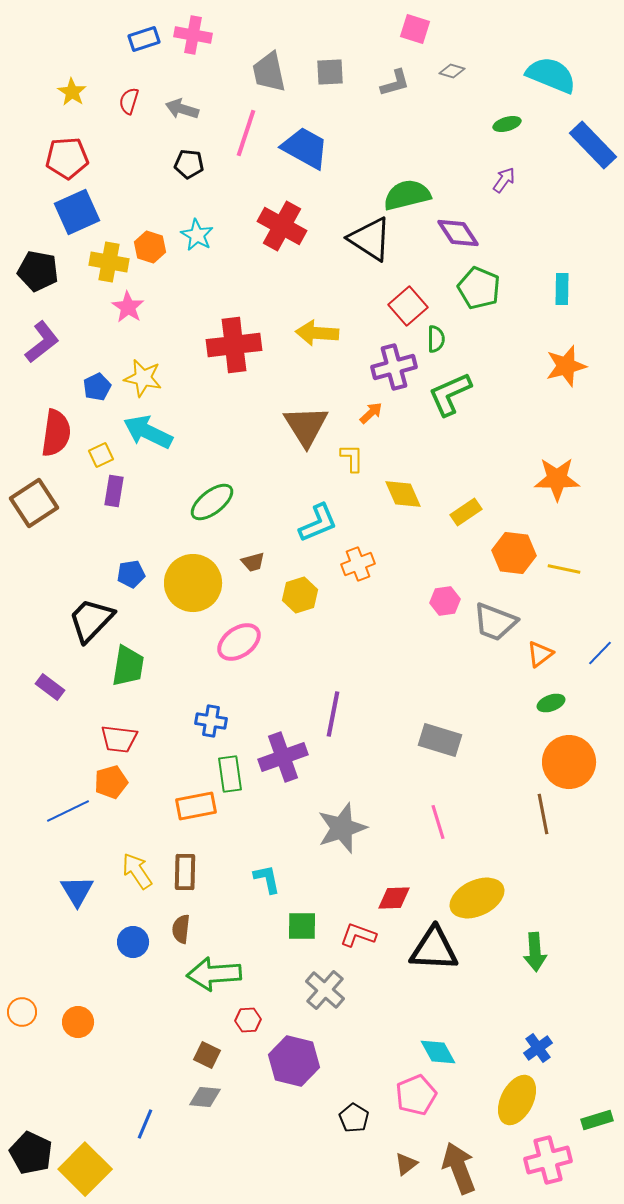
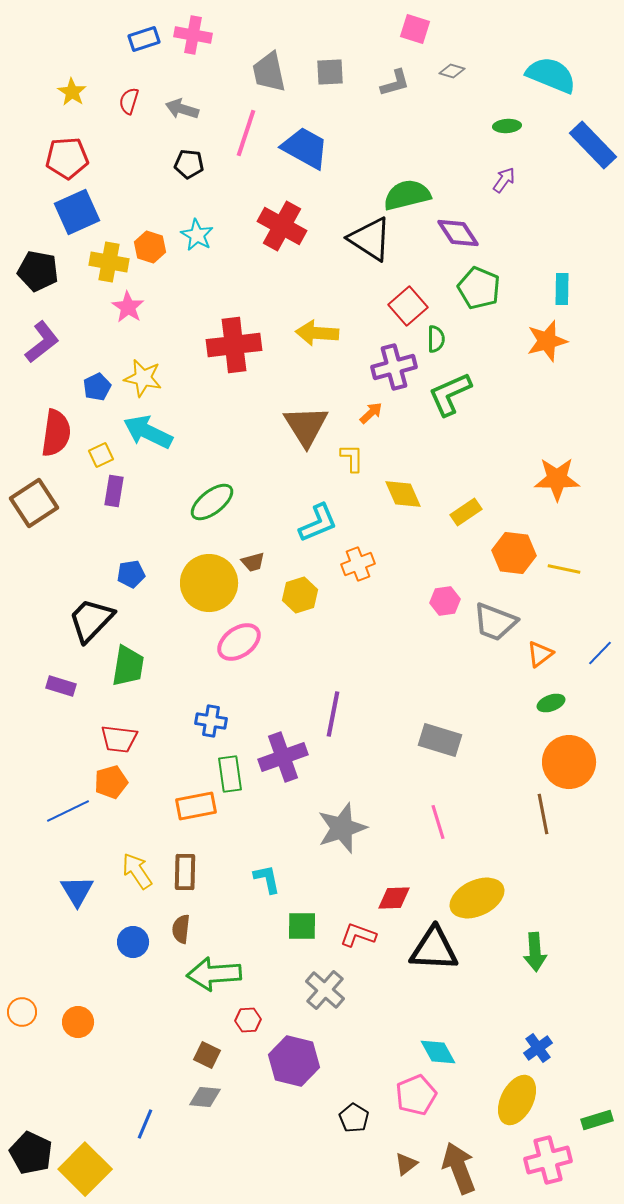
green ellipse at (507, 124): moved 2 px down; rotated 12 degrees clockwise
orange star at (566, 366): moved 19 px left, 25 px up
yellow circle at (193, 583): moved 16 px right
purple rectangle at (50, 687): moved 11 px right, 1 px up; rotated 20 degrees counterclockwise
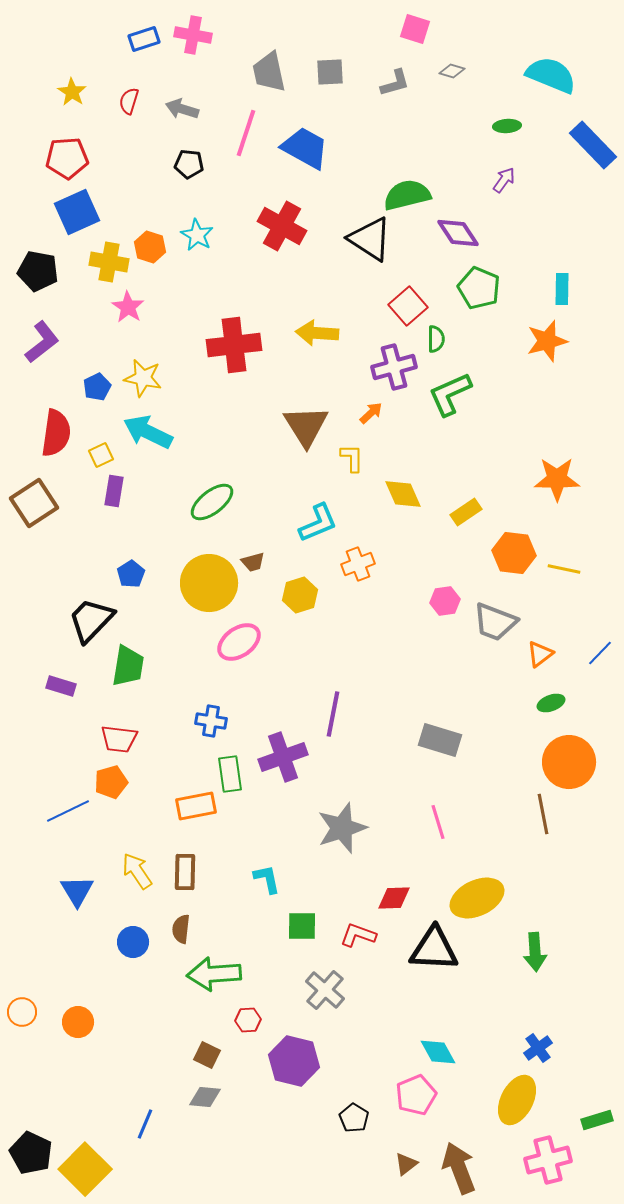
blue pentagon at (131, 574): rotated 24 degrees counterclockwise
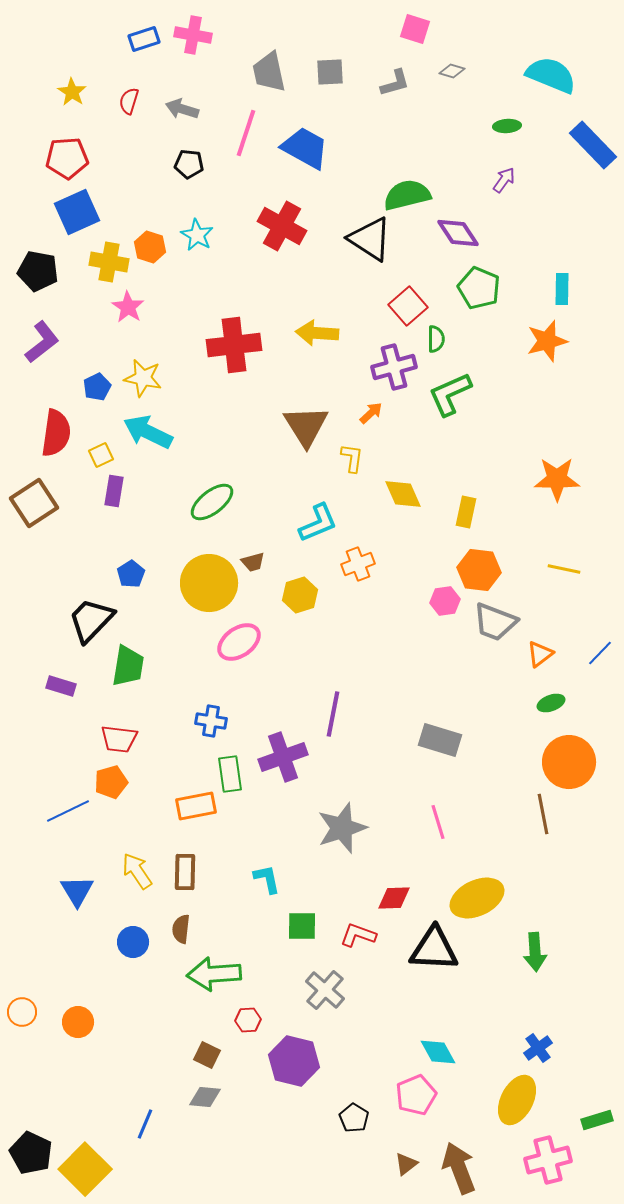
yellow L-shape at (352, 458): rotated 8 degrees clockwise
yellow rectangle at (466, 512): rotated 44 degrees counterclockwise
orange hexagon at (514, 553): moved 35 px left, 17 px down
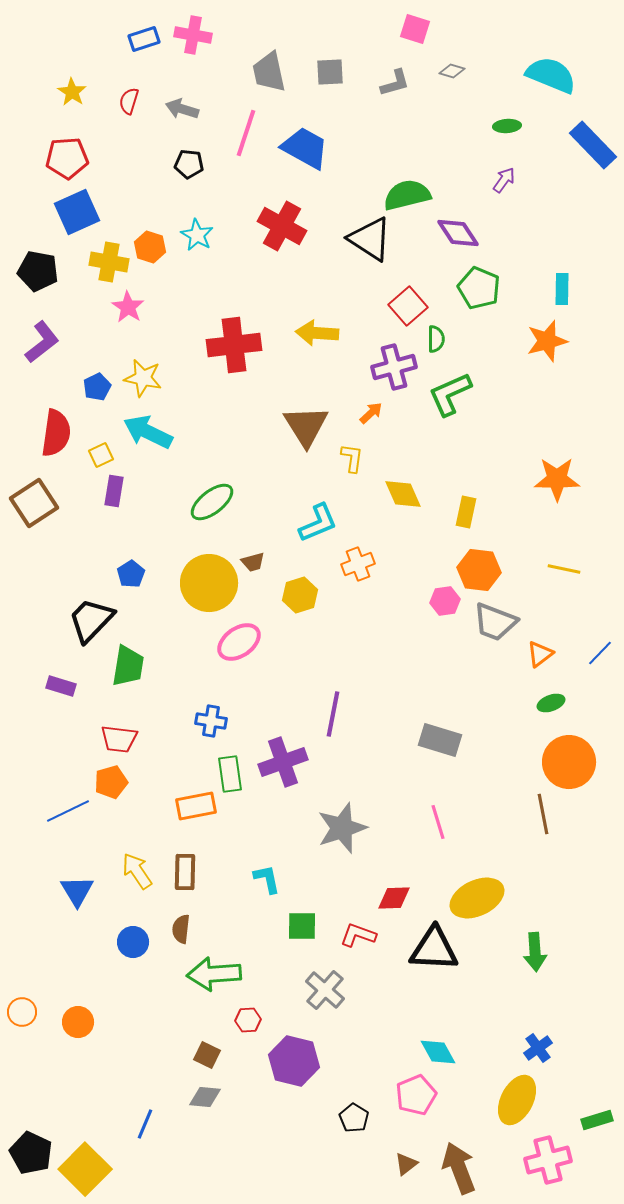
purple cross at (283, 757): moved 5 px down
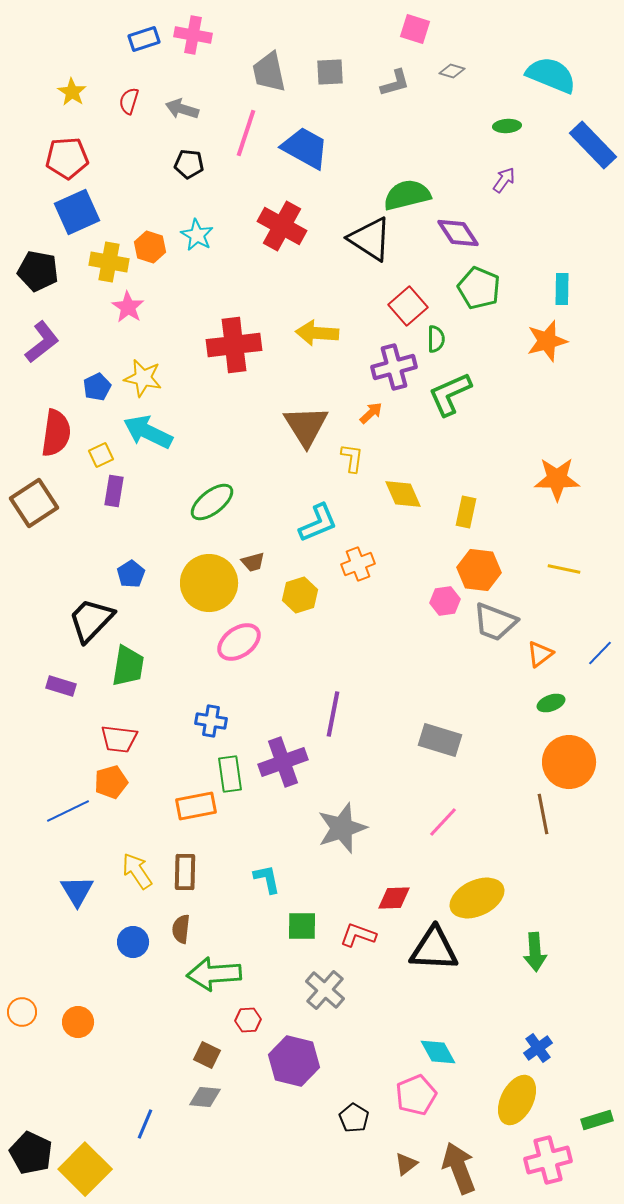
pink line at (438, 822): moved 5 px right; rotated 60 degrees clockwise
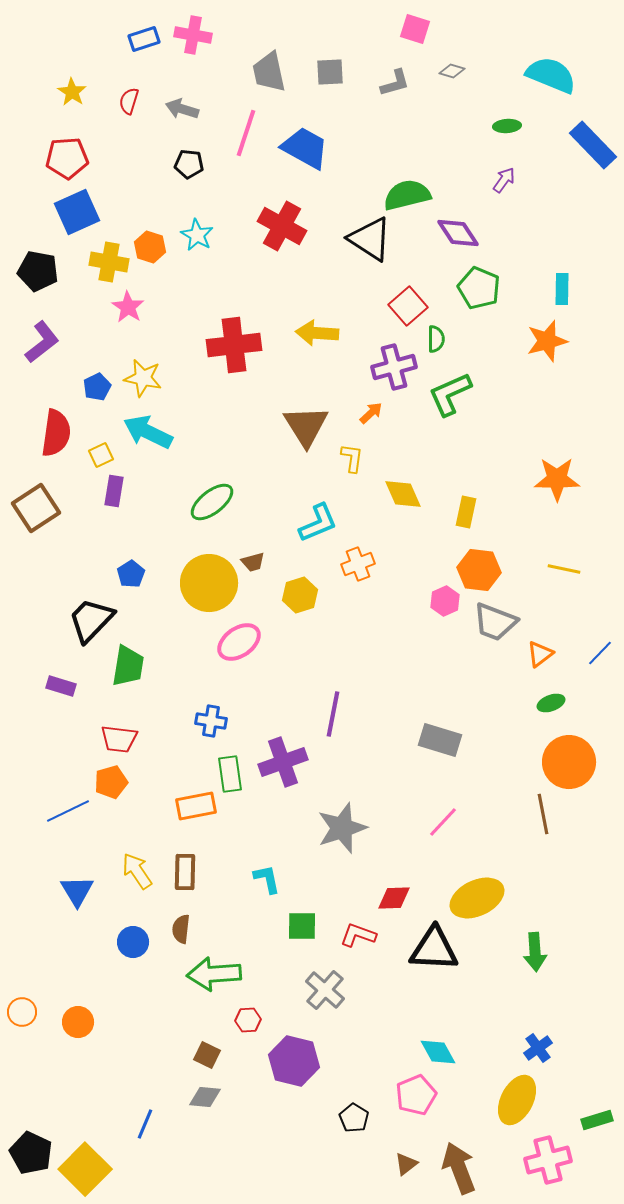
brown square at (34, 503): moved 2 px right, 5 px down
pink hexagon at (445, 601): rotated 16 degrees counterclockwise
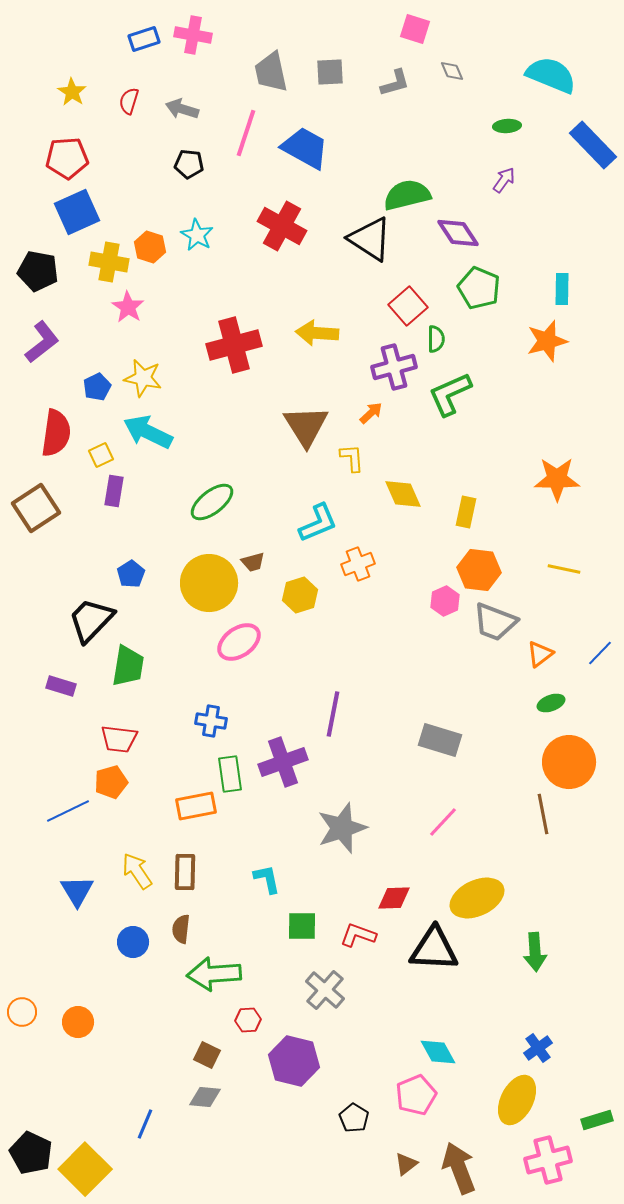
gray diamond at (452, 71): rotated 50 degrees clockwise
gray trapezoid at (269, 72): moved 2 px right
red cross at (234, 345): rotated 8 degrees counterclockwise
yellow L-shape at (352, 458): rotated 12 degrees counterclockwise
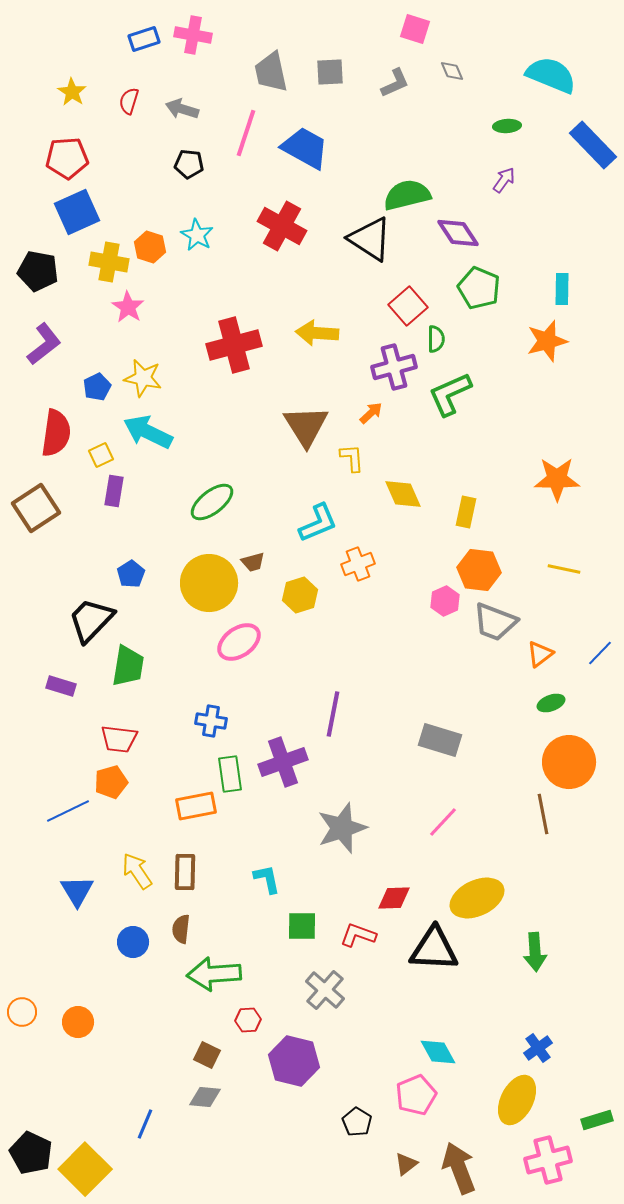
gray L-shape at (395, 83): rotated 8 degrees counterclockwise
purple L-shape at (42, 342): moved 2 px right, 2 px down
black pentagon at (354, 1118): moved 3 px right, 4 px down
